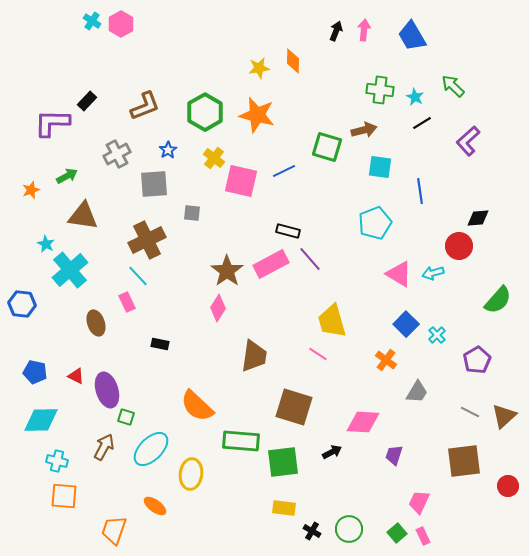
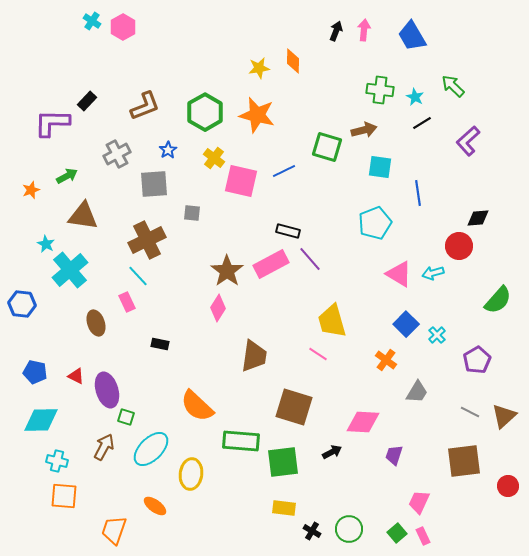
pink hexagon at (121, 24): moved 2 px right, 3 px down
blue line at (420, 191): moved 2 px left, 2 px down
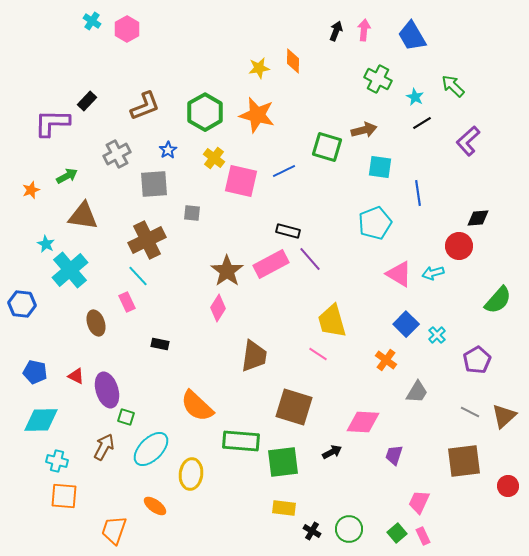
pink hexagon at (123, 27): moved 4 px right, 2 px down
green cross at (380, 90): moved 2 px left, 11 px up; rotated 20 degrees clockwise
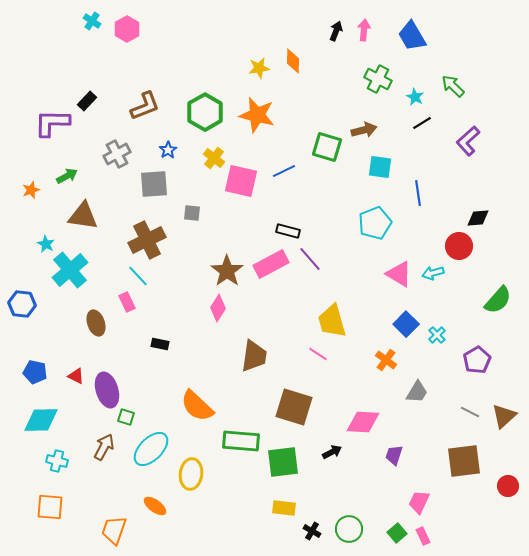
orange square at (64, 496): moved 14 px left, 11 px down
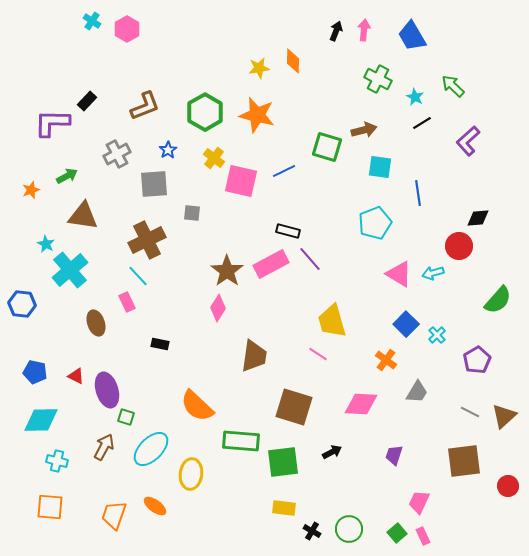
pink diamond at (363, 422): moved 2 px left, 18 px up
orange trapezoid at (114, 530): moved 15 px up
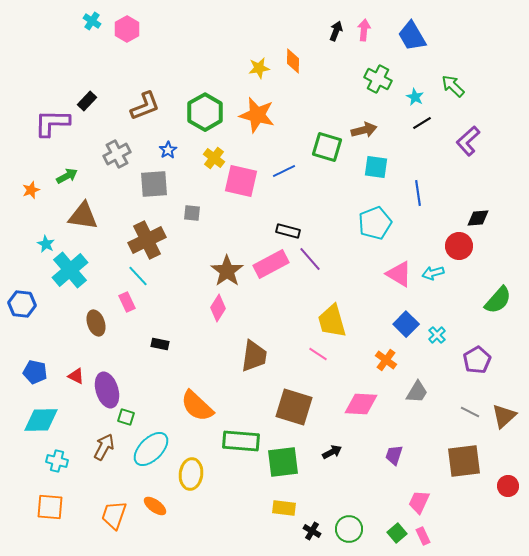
cyan square at (380, 167): moved 4 px left
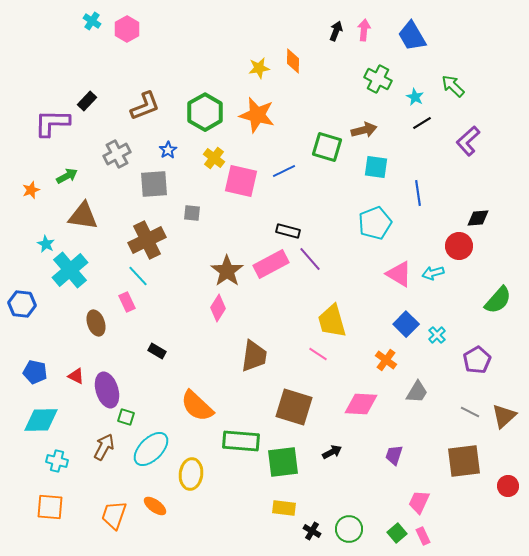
black rectangle at (160, 344): moved 3 px left, 7 px down; rotated 18 degrees clockwise
